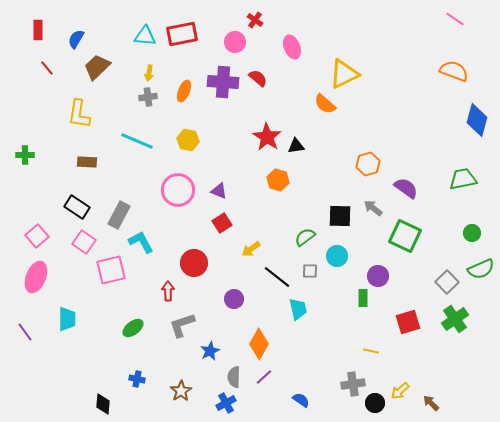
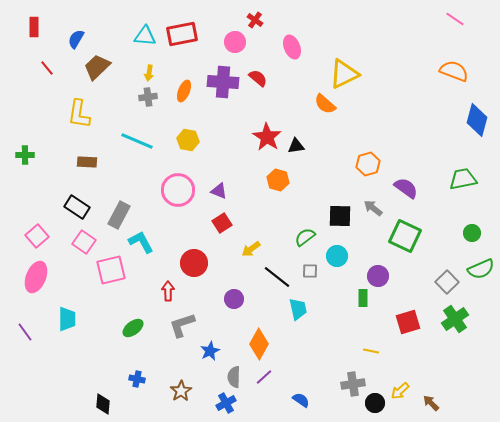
red rectangle at (38, 30): moved 4 px left, 3 px up
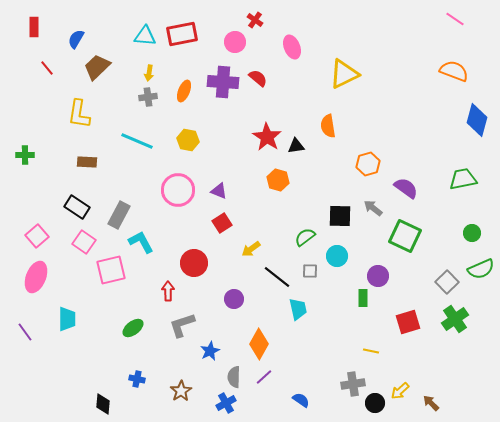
orange semicircle at (325, 104): moved 3 px right, 22 px down; rotated 40 degrees clockwise
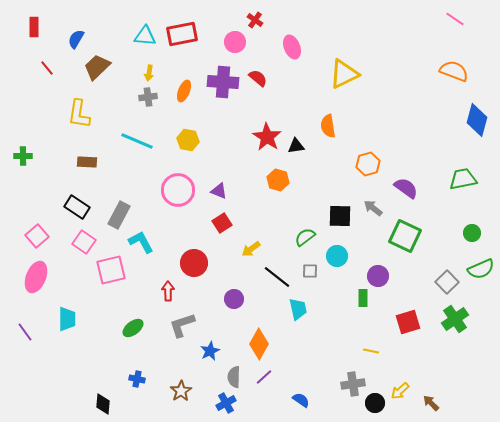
green cross at (25, 155): moved 2 px left, 1 px down
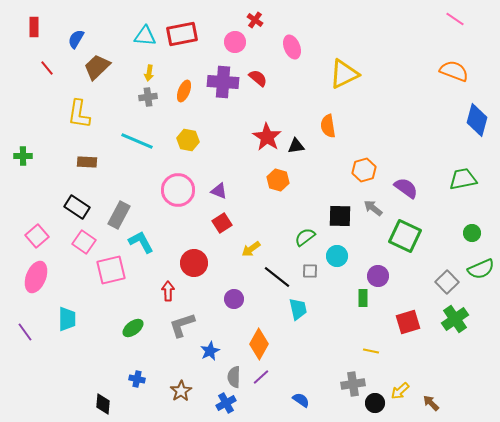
orange hexagon at (368, 164): moved 4 px left, 6 px down
purple line at (264, 377): moved 3 px left
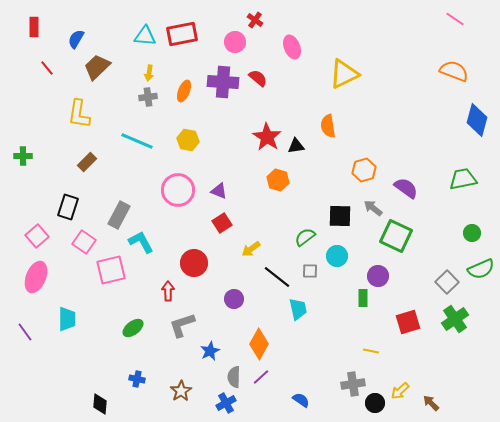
brown rectangle at (87, 162): rotated 48 degrees counterclockwise
black rectangle at (77, 207): moved 9 px left; rotated 75 degrees clockwise
green square at (405, 236): moved 9 px left
black diamond at (103, 404): moved 3 px left
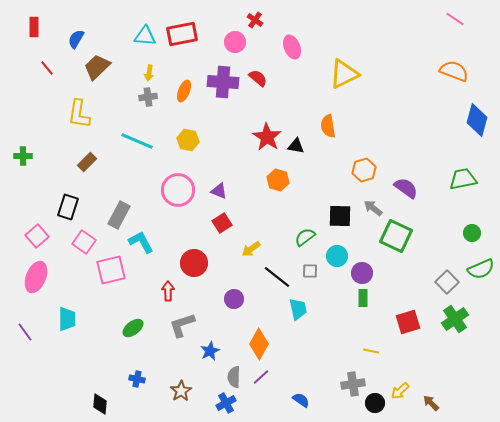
black triangle at (296, 146): rotated 18 degrees clockwise
purple circle at (378, 276): moved 16 px left, 3 px up
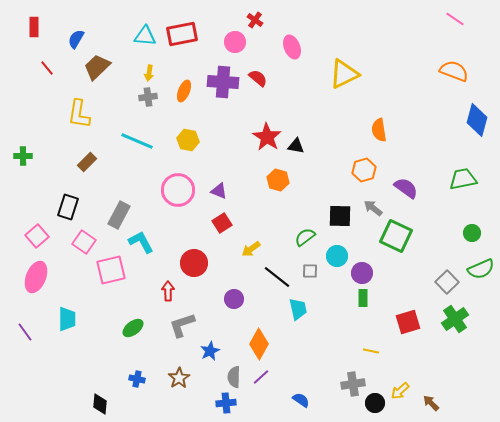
orange semicircle at (328, 126): moved 51 px right, 4 px down
brown star at (181, 391): moved 2 px left, 13 px up
blue cross at (226, 403): rotated 24 degrees clockwise
